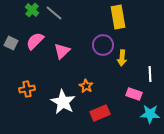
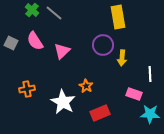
pink semicircle: rotated 78 degrees counterclockwise
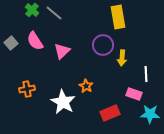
gray square: rotated 24 degrees clockwise
white line: moved 4 px left
red rectangle: moved 10 px right
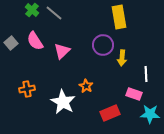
yellow rectangle: moved 1 px right
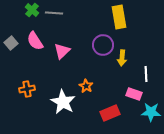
gray line: rotated 36 degrees counterclockwise
cyan star: moved 1 px right, 2 px up
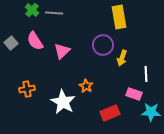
yellow arrow: rotated 14 degrees clockwise
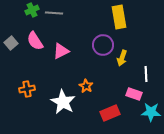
green cross: rotated 24 degrees clockwise
pink triangle: moved 1 px left; rotated 18 degrees clockwise
